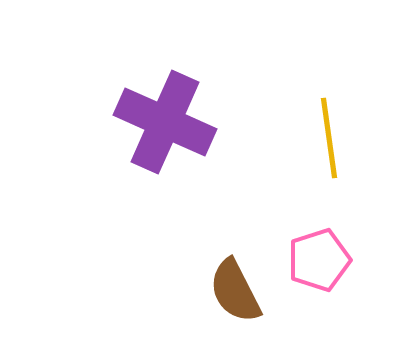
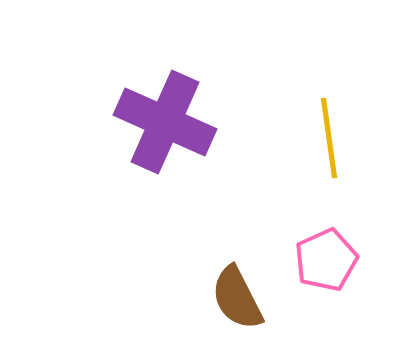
pink pentagon: moved 7 px right; rotated 6 degrees counterclockwise
brown semicircle: moved 2 px right, 7 px down
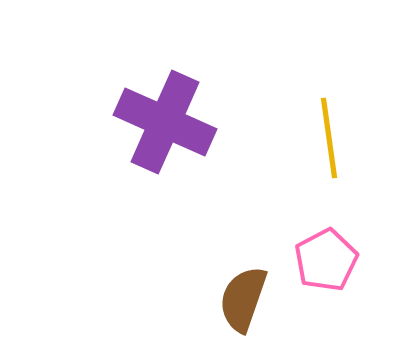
pink pentagon: rotated 4 degrees counterclockwise
brown semicircle: moved 6 px right, 1 px down; rotated 46 degrees clockwise
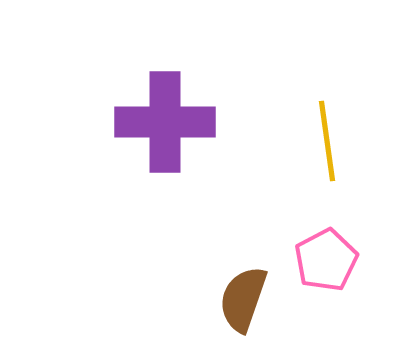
purple cross: rotated 24 degrees counterclockwise
yellow line: moved 2 px left, 3 px down
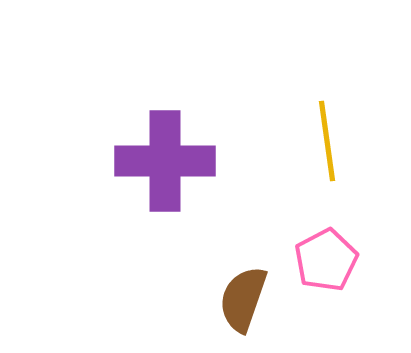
purple cross: moved 39 px down
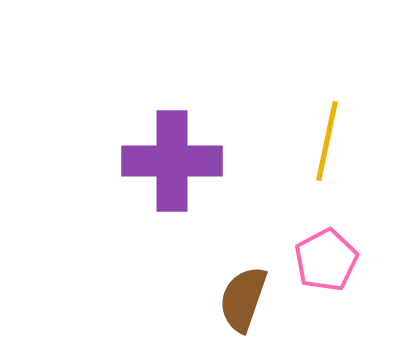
yellow line: rotated 20 degrees clockwise
purple cross: moved 7 px right
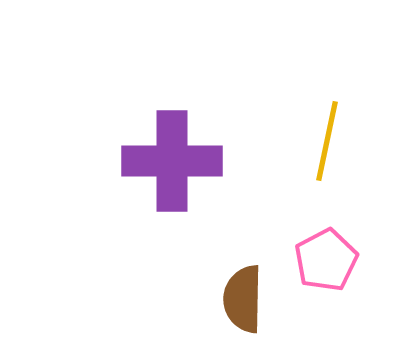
brown semicircle: rotated 18 degrees counterclockwise
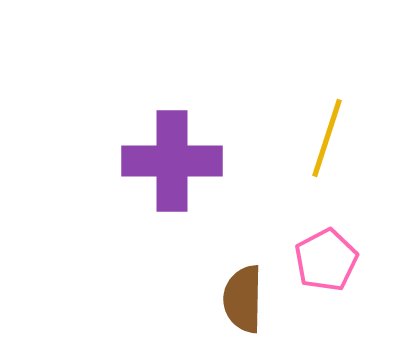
yellow line: moved 3 px up; rotated 6 degrees clockwise
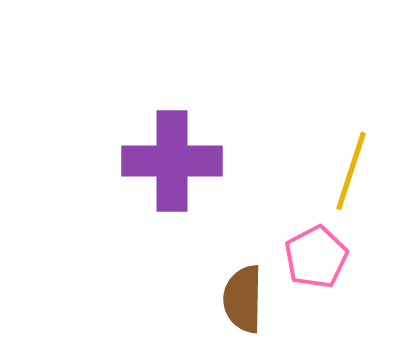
yellow line: moved 24 px right, 33 px down
pink pentagon: moved 10 px left, 3 px up
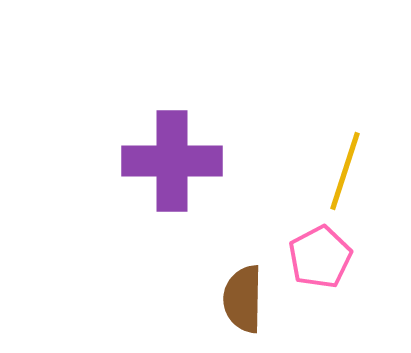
yellow line: moved 6 px left
pink pentagon: moved 4 px right
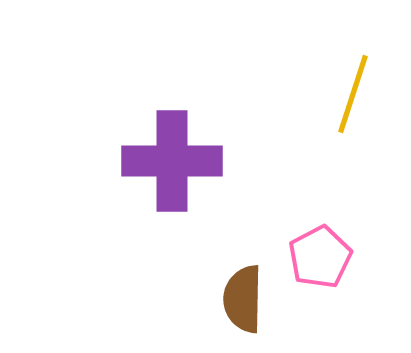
yellow line: moved 8 px right, 77 px up
